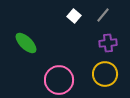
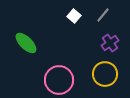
purple cross: moved 2 px right; rotated 30 degrees counterclockwise
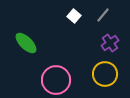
pink circle: moved 3 px left
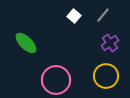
yellow circle: moved 1 px right, 2 px down
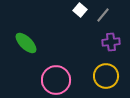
white square: moved 6 px right, 6 px up
purple cross: moved 1 px right, 1 px up; rotated 30 degrees clockwise
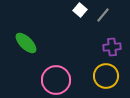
purple cross: moved 1 px right, 5 px down
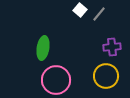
gray line: moved 4 px left, 1 px up
green ellipse: moved 17 px right, 5 px down; rotated 55 degrees clockwise
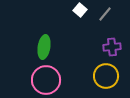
gray line: moved 6 px right
green ellipse: moved 1 px right, 1 px up
pink circle: moved 10 px left
